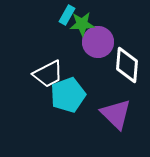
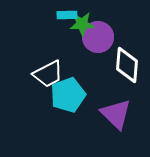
cyan rectangle: rotated 60 degrees clockwise
purple circle: moved 5 px up
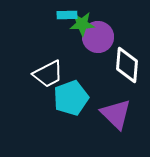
cyan pentagon: moved 3 px right, 3 px down
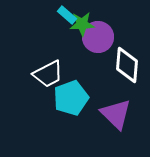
cyan rectangle: rotated 42 degrees clockwise
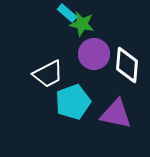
cyan rectangle: moved 2 px up
green star: rotated 15 degrees clockwise
purple circle: moved 4 px left, 17 px down
cyan pentagon: moved 2 px right, 4 px down
purple triangle: rotated 32 degrees counterclockwise
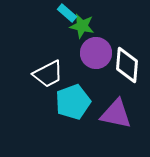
green star: moved 2 px down
purple circle: moved 2 px right, 1 px up
